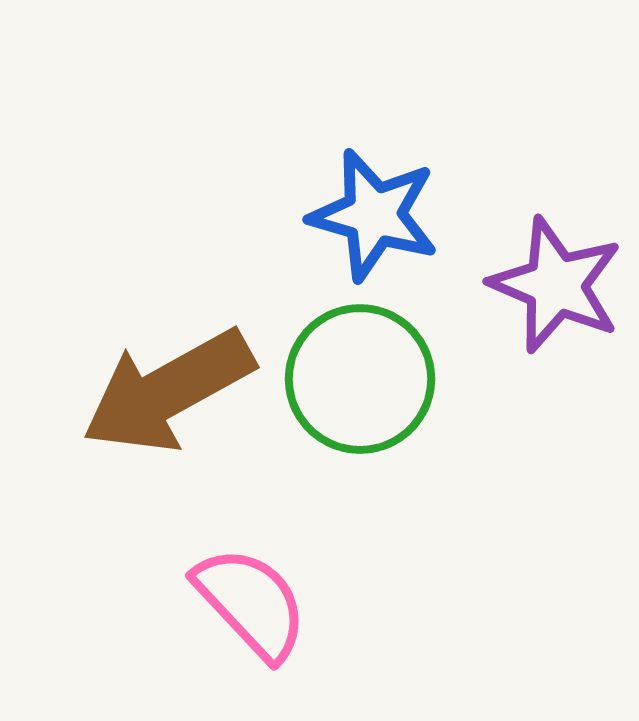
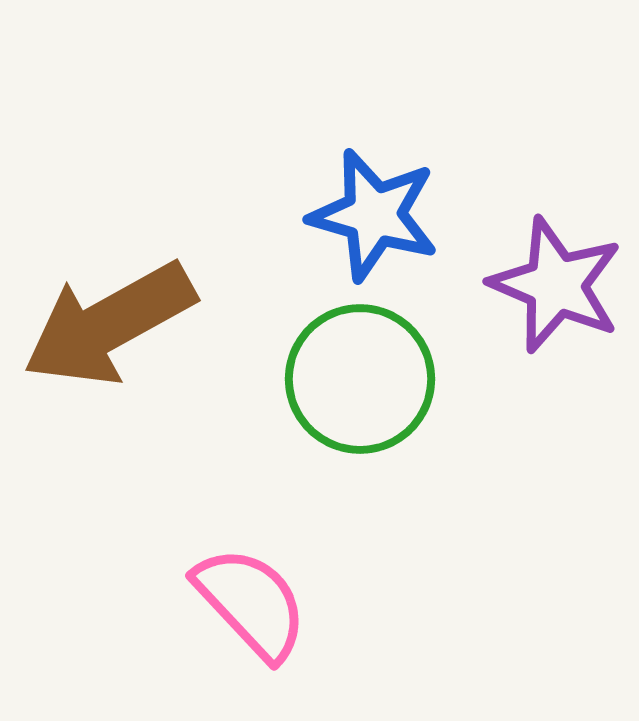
brown arrow: moved 59 px left, 67 px up
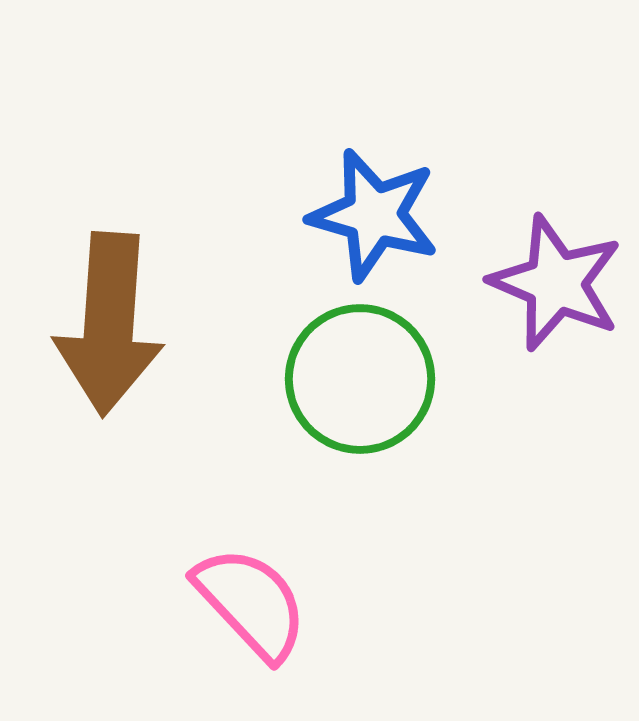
purple star: moved 2 px up
brown arrow: rotated 57 degrees counterclockwise
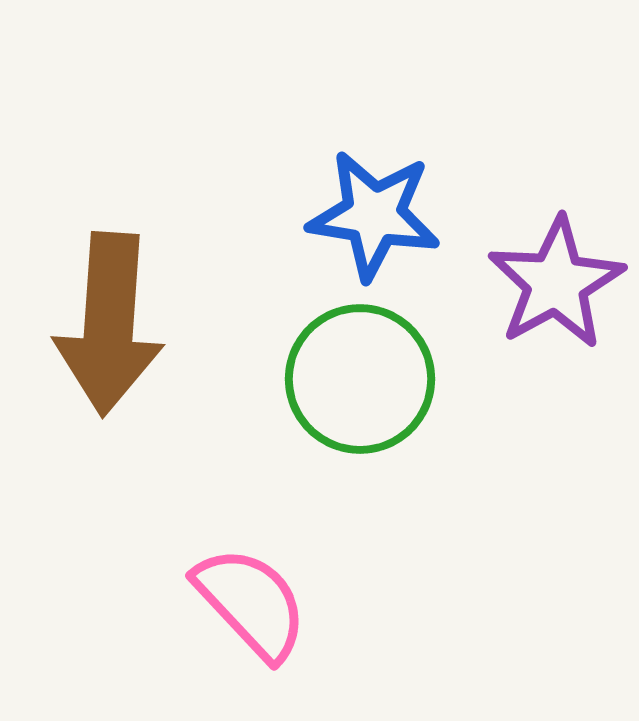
blue star: rotated 7 degrees counterclockwise
purple star: rotated 20 degrees clockwise
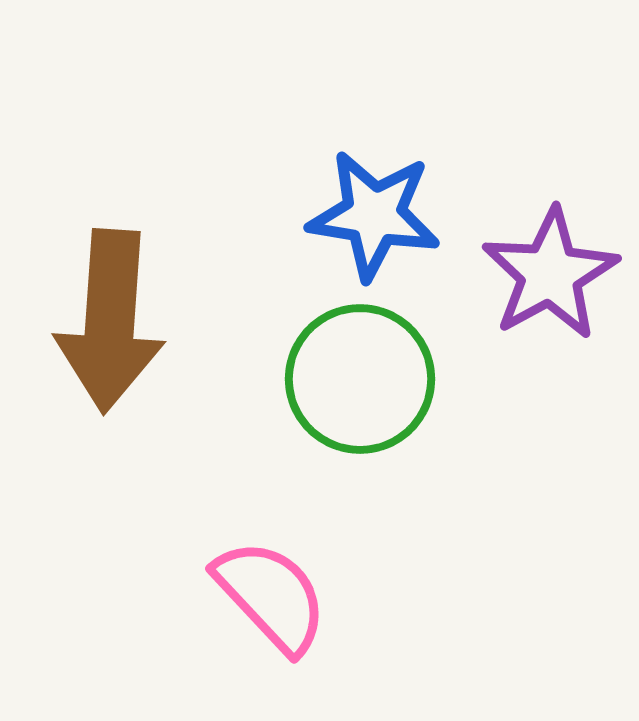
purple star: moved 6 px left, 9 px up
brown arrow: moved 1 px right, 3 px up
pink semicircle: moved 20 px right, 7 px up
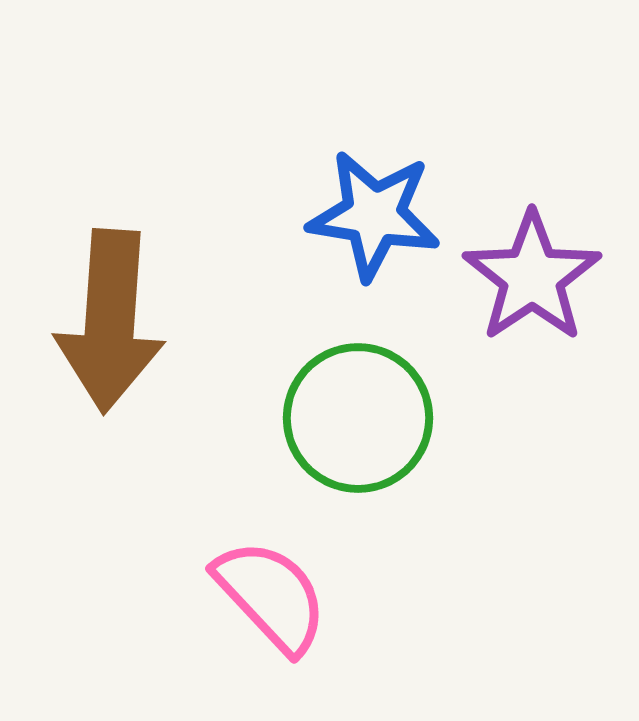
purple star: moved 18 px left, 3 px down; rotated 5 degrees counterclockwise
green circle: moved 2 px left, 39 px down
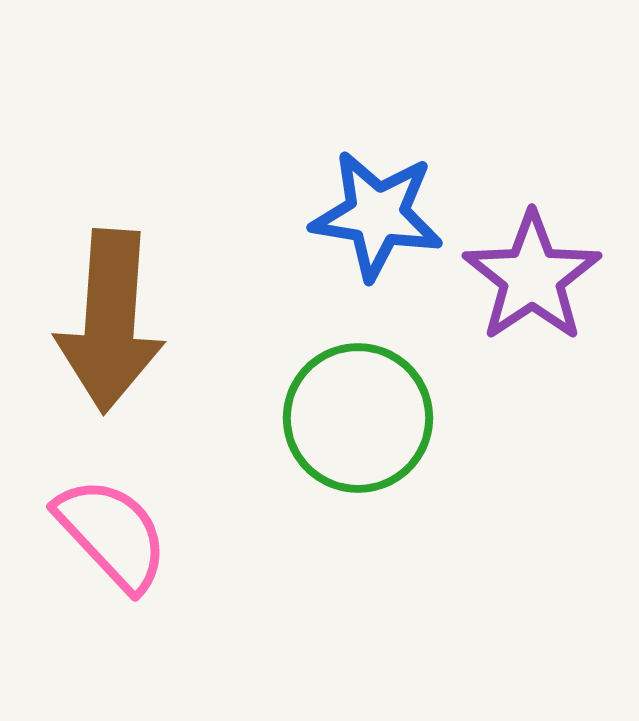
blue star: moved 3 px right
pink semicircle: moved 159 px left, 62 px up
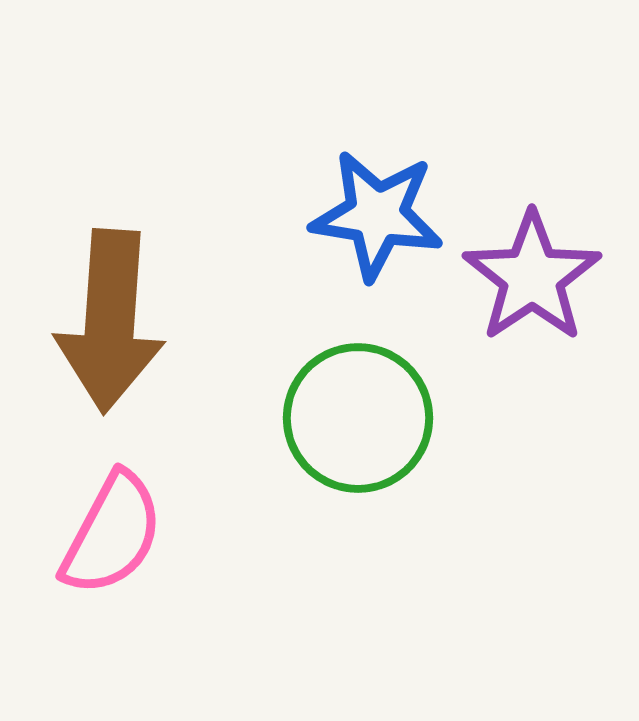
pink semicircle: rotated 71 degrees clockwise
